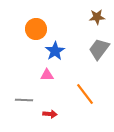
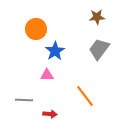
orange line: moved 2 px down
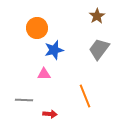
brown star: moved 1 px up; rotated 28 degrees counterclockwise
orange circle: moved 1 px right, 1 px up
blue star: moved 1 px left, 1 px up; rotated 18 degrees clockwise
pink triangle: moved 3 px left, 1 px up
orange line: rotated 15 degrees clockwise
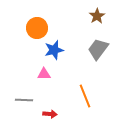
gray trapezoid: moved 1 px left
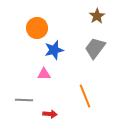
gray trapezoid: moved 3 px left, 1 px up
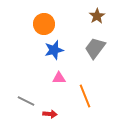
orange circle: moved 7 px right, 4 px up
pink triangle: moved 15 px right, 4 px down
gray line: moved 2 px right, 1 px down; rotated 24 degrees clockwise
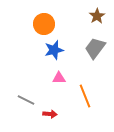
gray line: moved 1 px up
